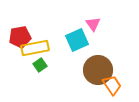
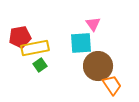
cyan square: moved 4 px right, 3 px down; rotated 20 degrees clockwise
brown circle: moved 4 px up
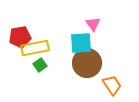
brown circle: moved 11 px left, 3 px up
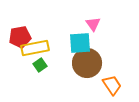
cyan square: moved 1 px left
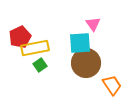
red pentagon: rotated 15 degrees counterclockwise
brown circle: moved 1 px left
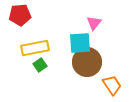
pink triangle: moved 1 px right, 1 px up; rotated 14 degrees clockwise
red pentagon: moved 22 px up; rotated 20 degrees clockwise
brown circle: moved 1 px right, 1 px up
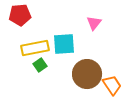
cyan square: moved 16 px left, 1 px down
brown circle: moved 12 px down
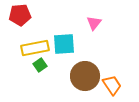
brown circle: moved 2 px left, 2 px down
